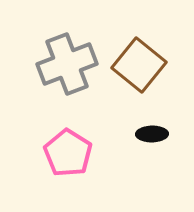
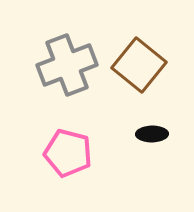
gray cross: moved 1 px down
pink pentagon: rotated 18 degrees counterclockwise
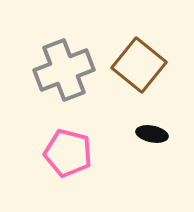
gray cross: moved 3 px left, 5 px down
black ellipse: rotated 12 degrees clockwise
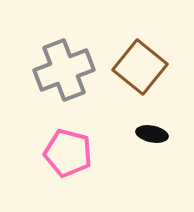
brown square: moved 1 px right, 2 px down
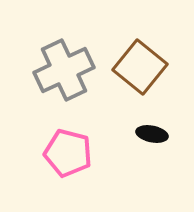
gray cross: rotated 4 degrees counterclockwise
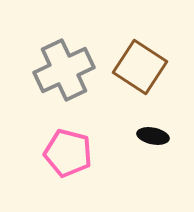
brown square: rotated 6 degrees counterclockwise
black ellipse: moved 1 px right, 2 px down
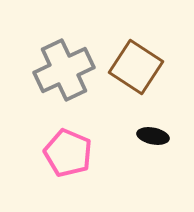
brown square: moved 4 px left
pink pentagon: rotated 9 degrees clockwise
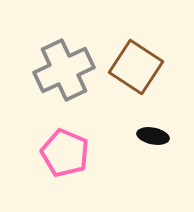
pink pentagon: moved 3 px left
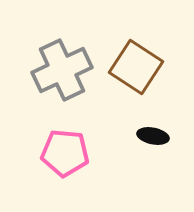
gray cross: moved 2 px left
pink pentagon: rotated 18 degrees counterclockwise
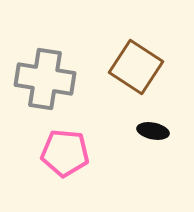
gray cross: moved 17 px left, 9 px down; rotated 34 degrees clockwise
black ellipse: moved 5 px up
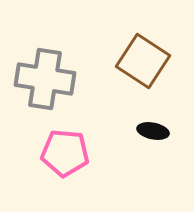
brown square: moved 7 px right, 6 px up
